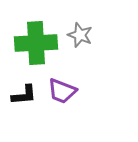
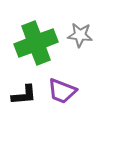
gray star: rotated 15 degrees counterclockwise
green cross: rotated 18 degrees counterclockwise
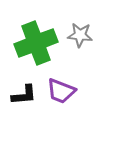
purple trapezoid: moved 1 px left
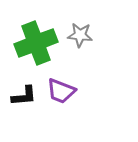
black L-shape: moved 1 px down
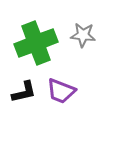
gray star: moved 3 px right
black L-shape: moved 4 px up; rotated 8 degrees counterclockwise
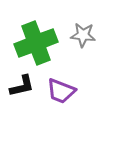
black L-shape: moved 2 px left, 6 px up
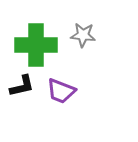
green cross: moved 2 px down; rotated 21 degrees clockwise
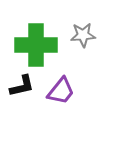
gray star: rotated 10 degrees counterclockwise
purple trapezoid: rotated 72 degrees counterclockwise
